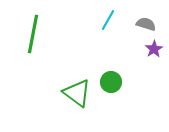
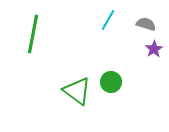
green triangle: moved 2 px up
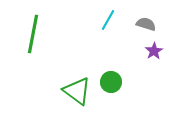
purple star: moved 2 px down
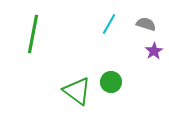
cyan line: moved 1 px right, 4 px down
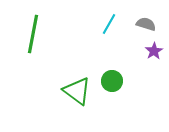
green circle: moved 1 px right, 1 px up
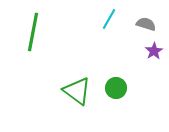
cyan line: moved 5 px up
green line: moved 2 px up
green circle: moved 4 px right, 7 px down
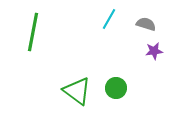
purple star: rotated 24 degrees clockwise
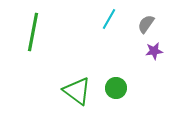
gray semicircle: rotated 72 degrees counterclockwise
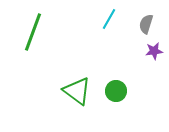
gray semicircle: rotated 18 degrees counterclockwise
green line: rotated 9 degrees clockwise
green circle: moved 3 px down
